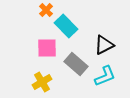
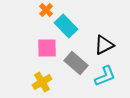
gray rectangle: moved 1 px up
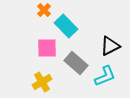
orange cross: moved 2 px left
black triangle: moved 6 px right, 1 px down
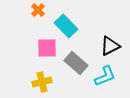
orange cross: moved 6 px left
yellow cross: rotated 18 degrees clockwise
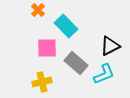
cyan L-shape: moved 1 px left, 2 px up
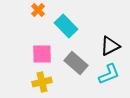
pink square: moved 5 px left, 6 px down
cyan L-shape: moved 5 px right
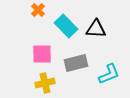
black triangle: moved 14 px left, 17 px up; rotated 30 degrees clockwise
gray rectangle: rotated 55 degrees counterclockwise
yellow cross: moved 3 px right, 1 px down
